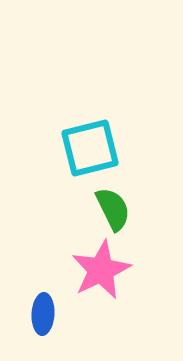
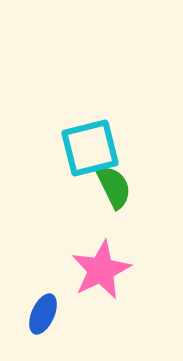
green semicircle: moved 1 px right, 22 px up
blue ellipse: rotated 21 degrees clockwise
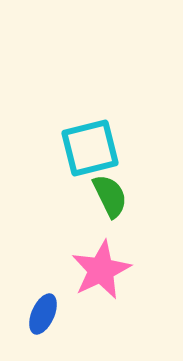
green semicircle: moved 4 px left, 9 px down
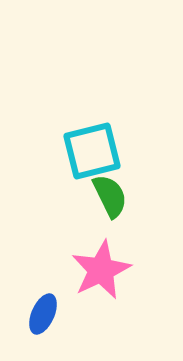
cyan square: moved 2 px right, 3 px down
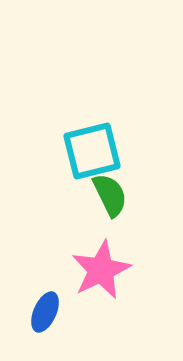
green semicircle: moved 1 px up
blue ellipse: moved 2 px right, 2 px up
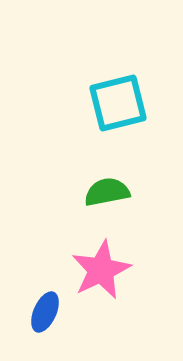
cyan square: moved 26 px right, 48 px up
green semicircle: moved 3 px left, 3 px up; rotated 75 degrees counterclockwise
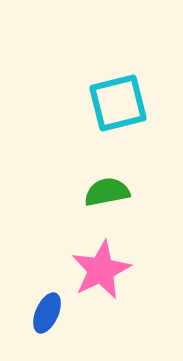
blue ellipse: moved 2 px right, 1 px down
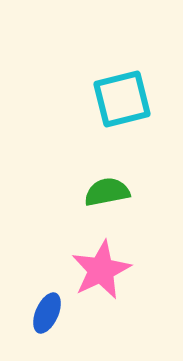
cyan square: moved 4 px right, 4 px up
